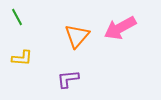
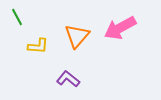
yellow L-shape: moved 16 px right, 12 px up
purple L-shape: rotated 45 degrees clockwise
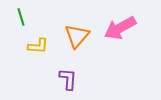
green line: moved 4 px right; rotated 12 degrees clockwise
purple L-shape: rotated 55 degrees clockwise
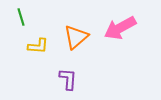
orange triangle: moved 1 px left, 1 px down; rotated 8 degrees clockwise
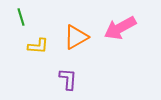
orange triangle: rotated 12 degrees clockwise
